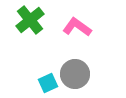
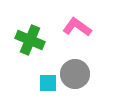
green cross: moved 20 px down; rotated 28 degrees counterclockwise
cyan square: rotated 24 degrees clockwise
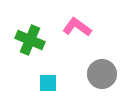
gray circle: moved 27 px right
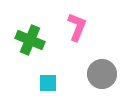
pink L-shape: rotated 76 degrees clockwise
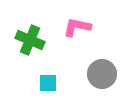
pink L-shape: rotated 100 degrees counterclockwise
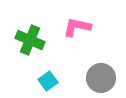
gray circle: moved 1 px left, 4 px down
cyan square: moved 2 px up; rotated 36 degrees counterclockwise
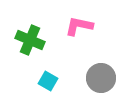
pink L-shape: moved 2 px right, 1 px up
cyan square: rotated 24 degrees counterclockwise
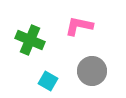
gray circle: moved 9 px left, 7 px up
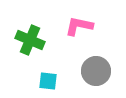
gray circle: moved 4 px right
cyan square: rotated 24 degrees counterclockwise
